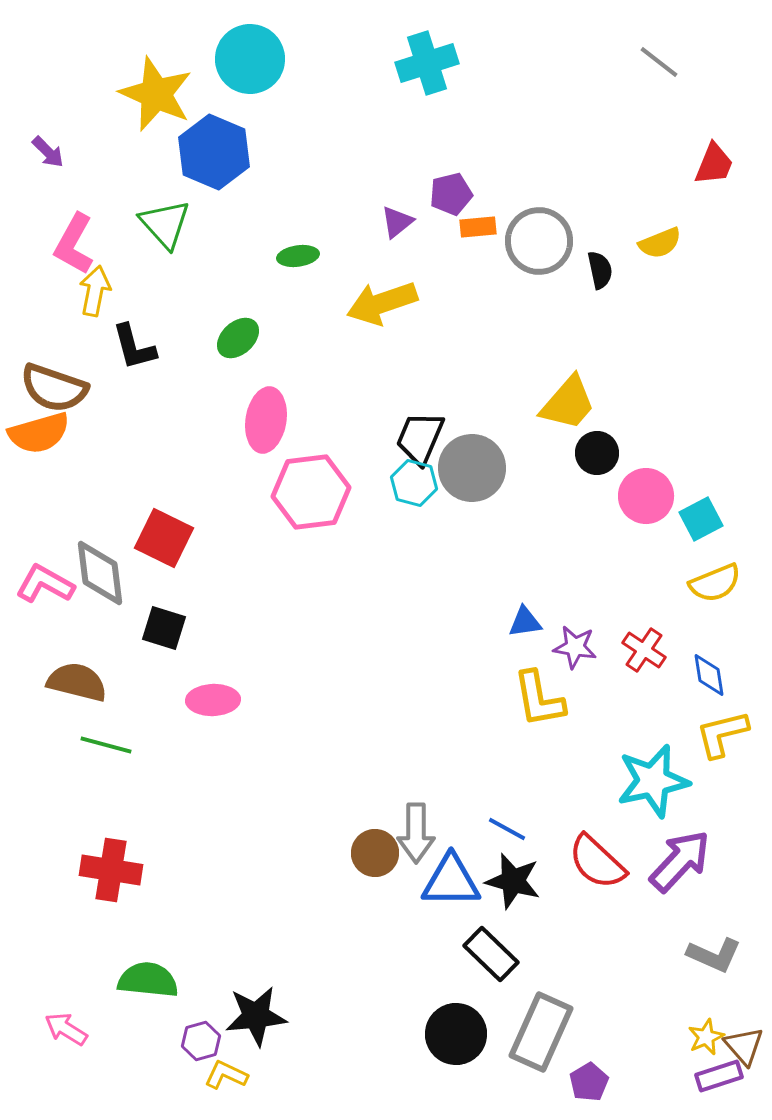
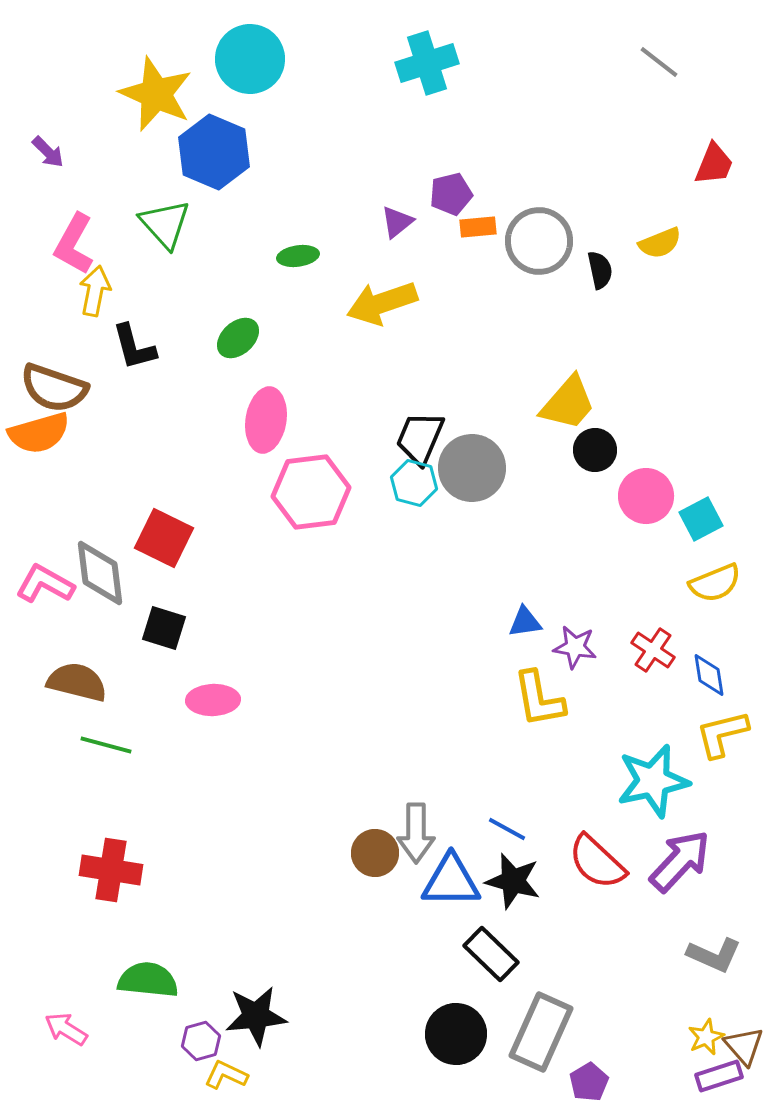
black circle at (597, 453): moved 2 px left, 3 px up
red cross at (644, 650): moved 9 px right
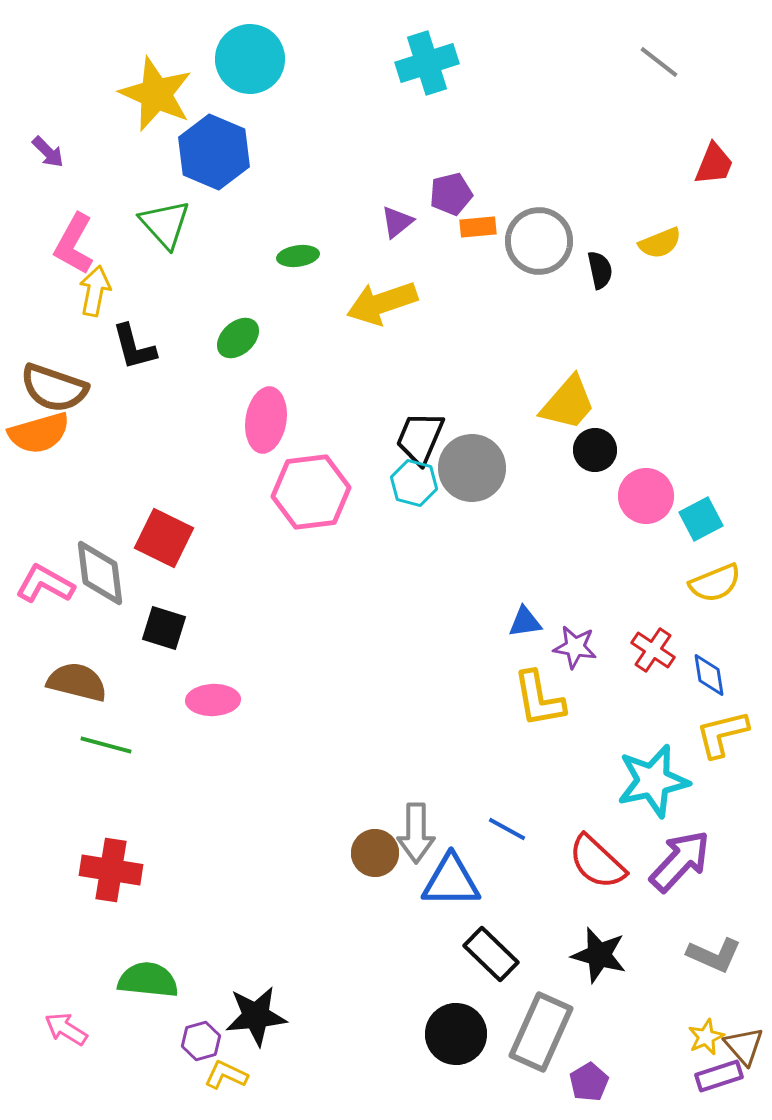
black star at (513, 881): moved 86 px right, 74 px down
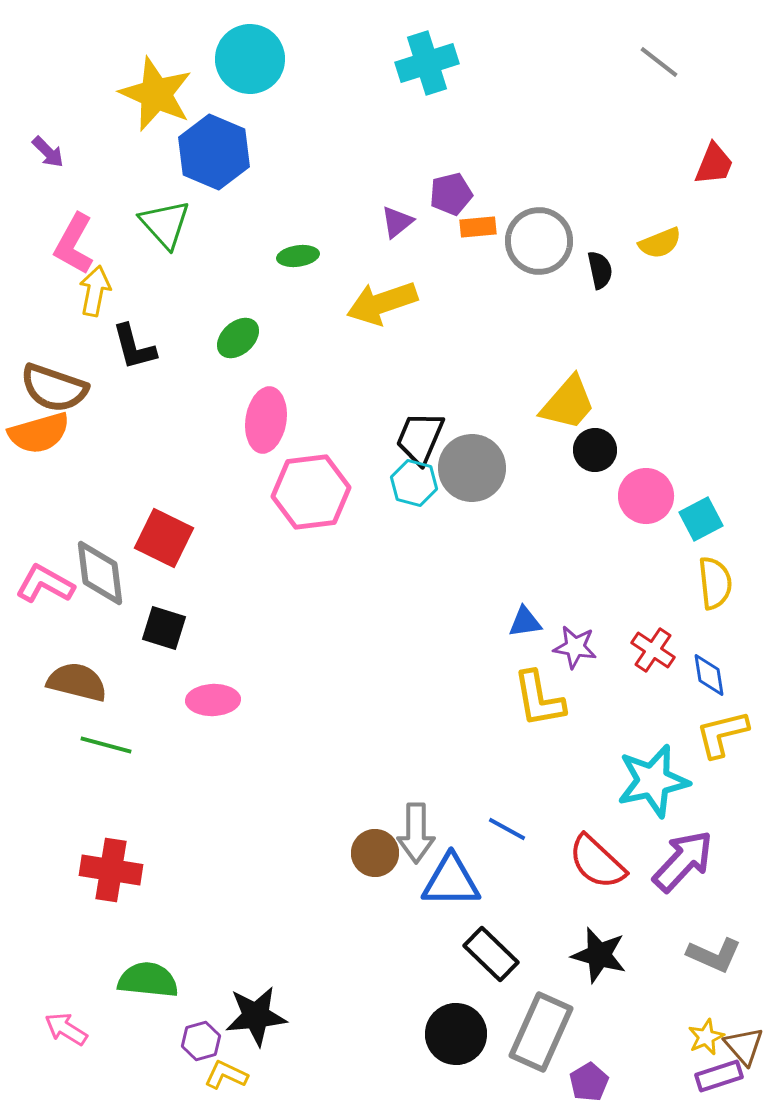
yellow semicircle at (715, 583): rotated 74 degrees counterclockwise
purple arrow at (680, 861): moved 3 px right
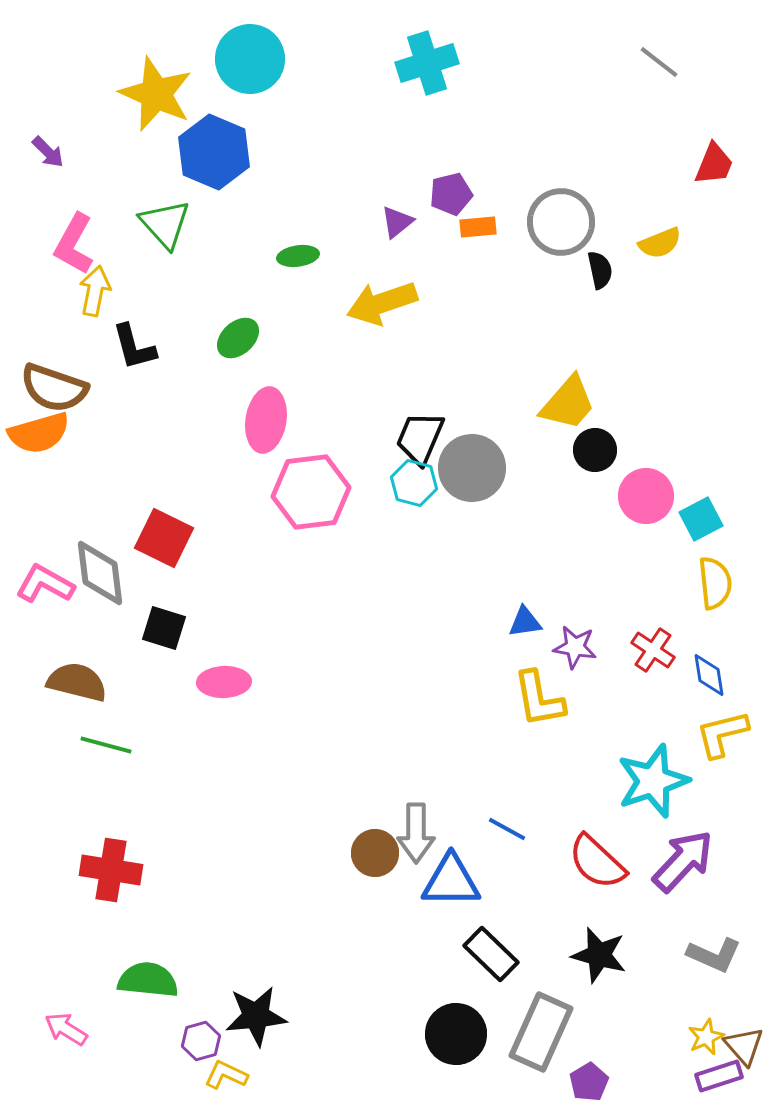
gray circle at (539, 241): moved 22 px right, 19 px up
pink ellipse at (213, 700): moved 11 px right, 18 px up
cyan star at (653, 781): rotated 6 degrees counterclockwise
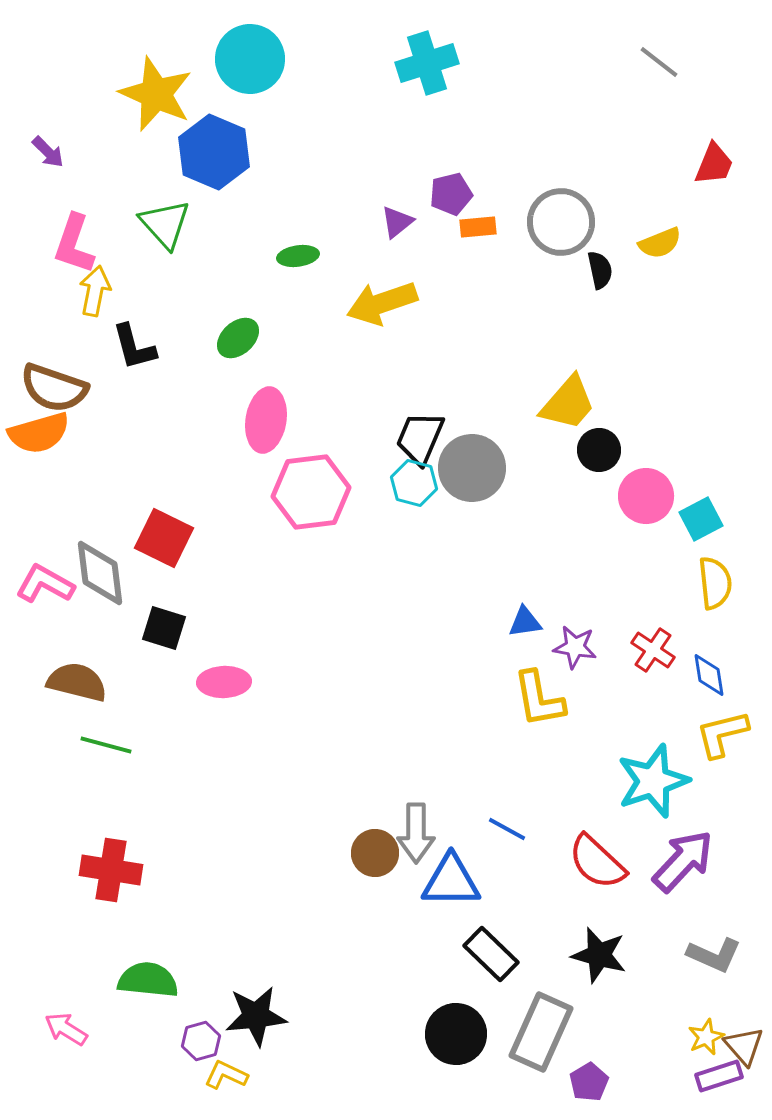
pink L-shape at (74, 244): rotated 10 degrees counterclockwise
black circle at (595, 450): moved 4 px right
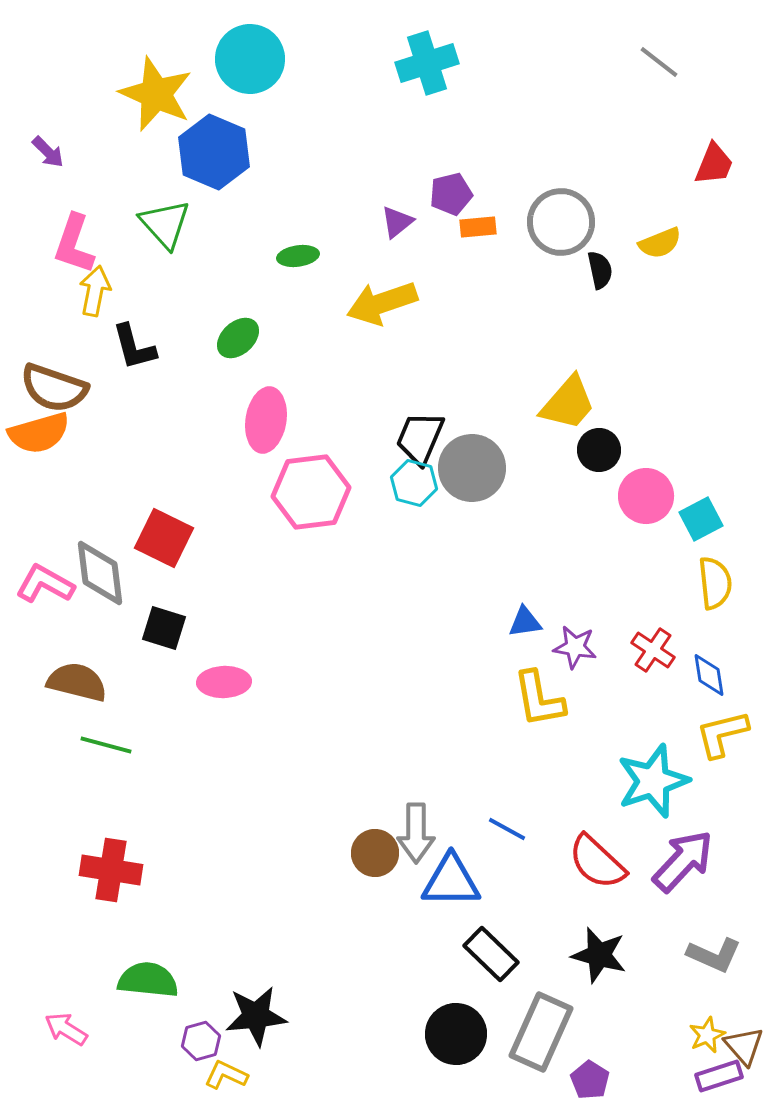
yellow star at (706, 1037): moved 1 px right, 2 px up
purple pentagon at (589, 1082): moved 1 px right, 2 px up; rotated 9 degrees counterclockwise
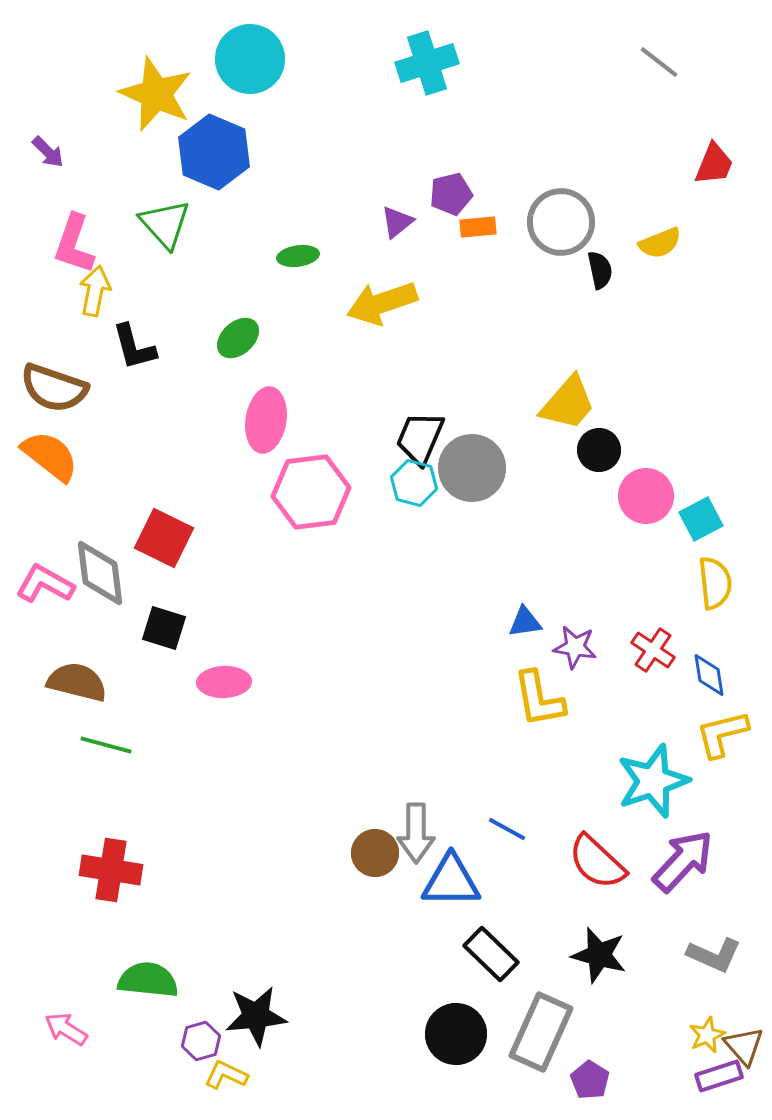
orange semicircle at (39, 433): moved 11 px right, 23 px down; rotated 126 degrees counterclockwise
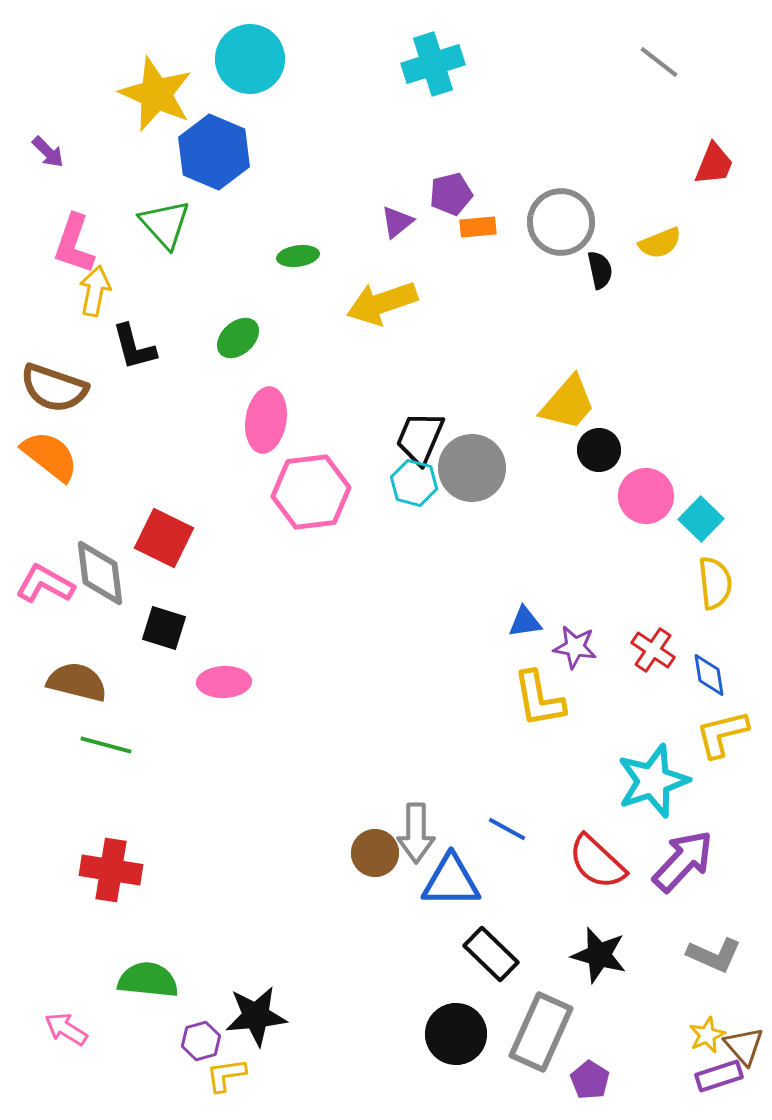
cyan cross at (427, 63): moved 6 px right, 1 px down
cyan square at (701, 519): rotated 18 degrees counterclockwise
yellow L-shape at (226, 1075): rotated 33 degrees counterclockwise
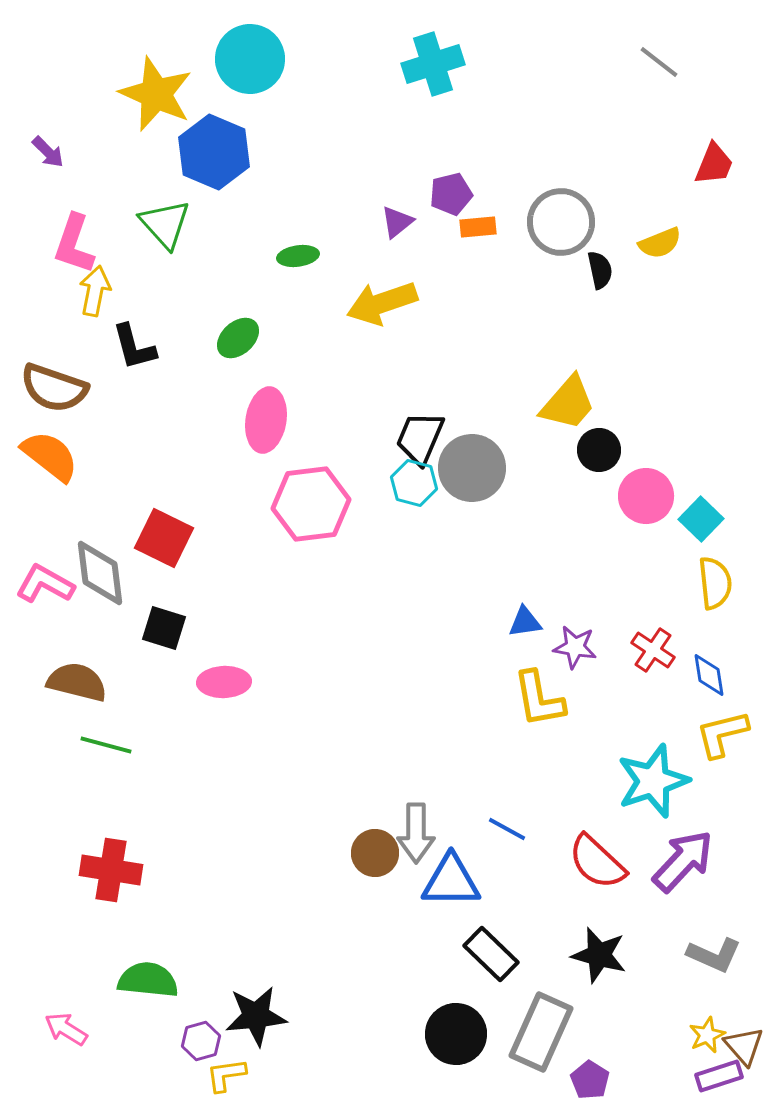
pink hexagon at (311, 492): moved 12 px down
